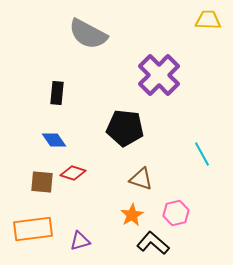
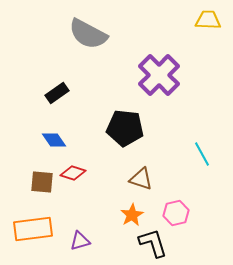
black rectangle: rotated 50 degrees clockwise
black L-shape: rotated 32 degrees clockwise
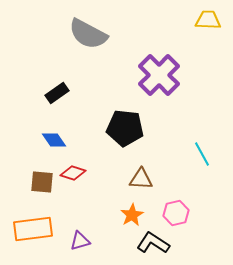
brown triangle: rotated 15 degrees counterclockwise
black L-shape: rotated 40 degrees counterclockwise
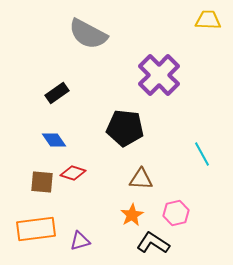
orange rectangle: moved 3 px right
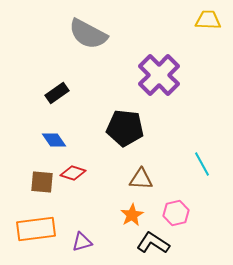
cyan line: moved 10 px down
purple triangle: moved 2 px right, 1 px down
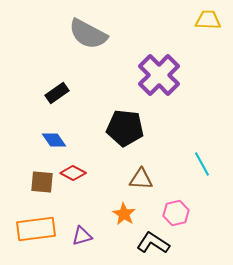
red diamond: rotated 10 degrees clockwise
orange star: moved 8 px left, 1 px up; rotated 10 degrees counterclockwise
purple triangle: moved 6 px up
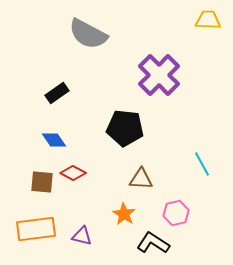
purple triangle: rotated 30 degrees clockwise
